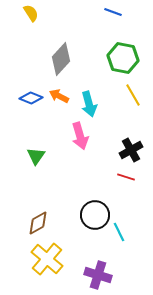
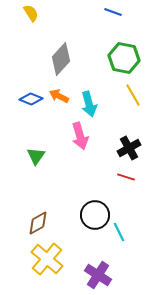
green hexagon: moved 1 px right
blue diamond: moved 1 px down
black cross: moved 2 px left, 2 px up
purple cross: rotated 16 degrees clockwise
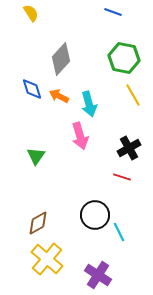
blue diamond: moved 1 px right, 10 px up; rotated 50 degrees clockwise
red line: moved 4 px left
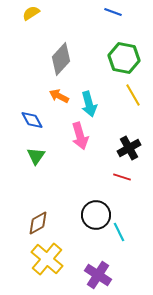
yellow semicircle: rotated 90 degrees counterclockwise
blue diamond: moved 31 px down; rotated 10 degrees counterclockwise
black circle: moved 1 px right
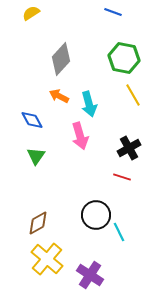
purple cross: moved 8 px left
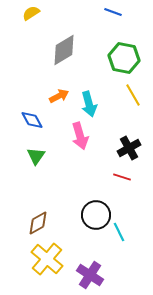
gray diamond: moved 3 px right, 9 px up; rotated 16 degrees clockwise
orange arrow: rotated 126 degrees clockwise
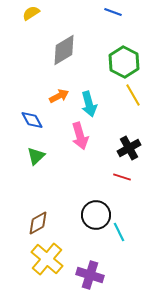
green hexagon: moved 4 px down; rotated 16 degrees clockwise
green triangle: rotated 12 degrees clockwise
purple cross: rotated 16 degrees counterclockwise
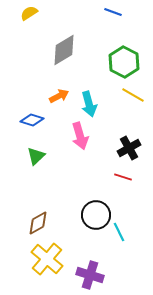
yellow semicircle: moved 2 px left
yellow line: rotated 30 degrees counterclockwise
blue diamond: rotated 45 degrees counterclockwise
red line: moved 1 px right
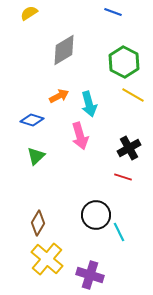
brown diamond: rotated 30 degrees counterclockwise
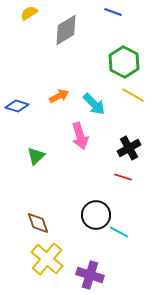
gray diamond: moved 2 px right, 20 px up
cyan arrow: moved 5 px right; rotated 30 degrees counterclockwise
blue diamond: moved 15 px left, 14 px up
brown diamond: rotated 50 degrees counterclockwise
cyan line: rotated 36 degrees counterclockwise
